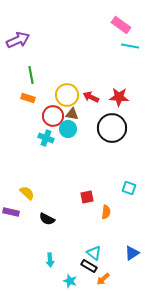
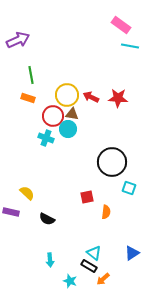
red star: moved 1 px left, 1 px down
black circle: moved 34 px down
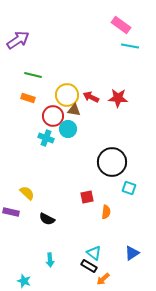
purple arrow: rotated 10 degrees counterclockwise
green line: moved 2 px right; rotated 66 degrees counterclockwise
brown triangle: moved 2 px right, 4 px up
cyan star: moved 46 px left
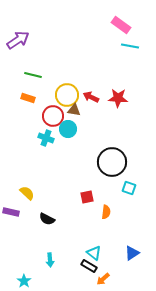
cyan star: rotated 16 degrees clockwise
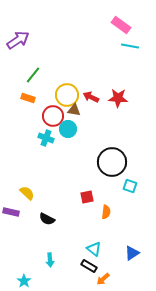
green line: rotated 66 degrees counterclockwise
cyan square: moved 1 px right, 2 px up
cyan triangle: moved 4 px up
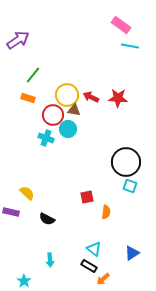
red circle: moved 1 px up
black circle: moved 14 px right
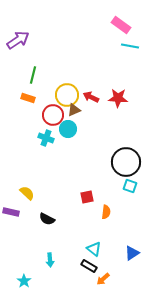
green line: rotated 24 degrees counterclockwise
brown triangle: rotated 32 degrees counterclockwise
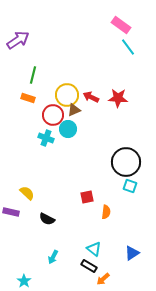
cyan line: moved 2 px left, 1 px down; rotated 42 degrees clockwise
cyan arrow: moved 3 px right, 3 px up; rotated 32 degrees clockwise
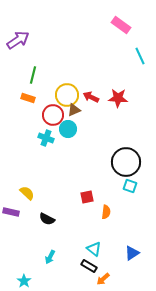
cyan line: moved 12 px right, 9 px down; rotated 12 degrees clockwise
cyan arrow: moved 3 px left
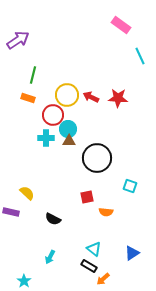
brown triangle: moved 5 px left, 31 px down; rotated 24 degrees clockwise
cyan cross: rotated 21 degrees counterclockwise
black circle: moved 29 px left, 4 px up
orange semicircle: rotated 88 degrees clockwise
black semicircle: moved 6 px right
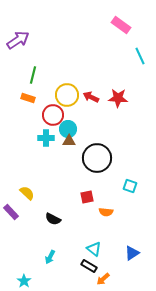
purple rectangle: rotated 35 degrees clockwise
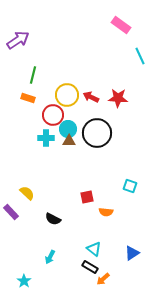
black circle: moved 25 px up
black rectangle: moved 1 px right, 1 px down
